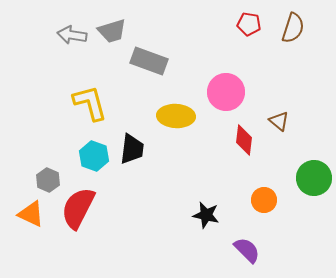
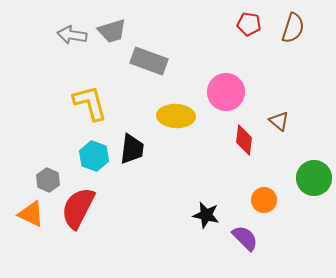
purple semicircle: moved 2 px left, 12 px up
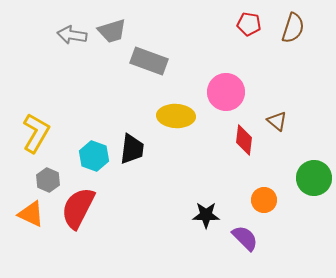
yellow L-shape: moved 54 px left, 30 px down; rotated 45 degrees clockwise
brown triangle: moved 2 px left
black star: rotated 12 degrees counterclockwise
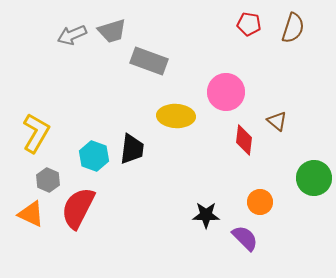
gray arrow: rotated 32 degrees counterclockwise
orange circle: moved 4 px left, 2 px down
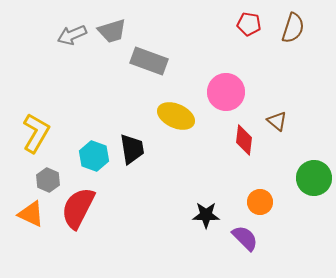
yellow ellipse: rotated 21 degrees clockwise
black trapezoid: rotated 16 degrees counterclockwise
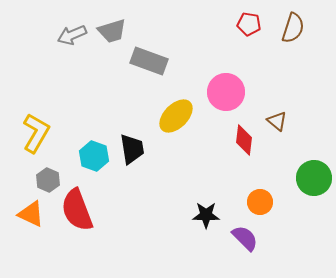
yellow ellipse: rotated 69 degrees counterclockwise
red semicircle: moved 1 px left, 2 px down; rotated 48 degrees counterclockwise
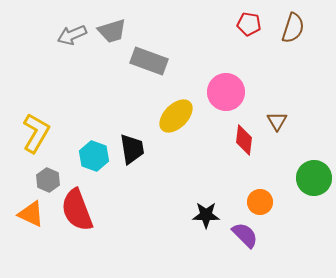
brown triangle: rotated 20 degrees clockwise
purple semicircle: moved 3 px up
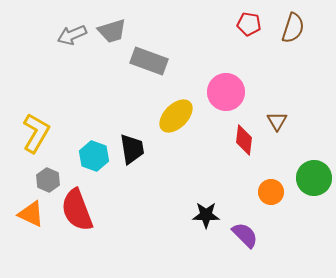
orange circle: moved 11 px right, 10 px up
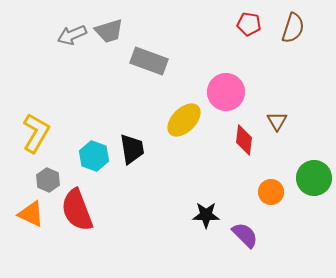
gray trapezoid: moved 3 px left
yellow ellipse: moved 8 px right, 4 px down
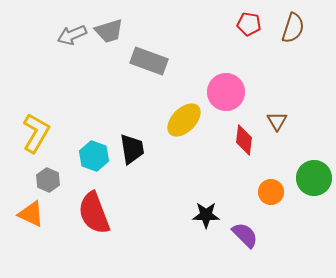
red semicircle: moved 17 px right, 3 px down
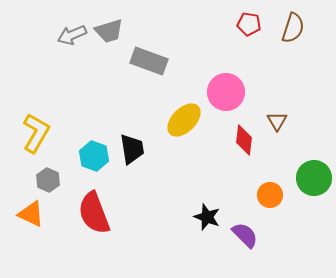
orange circle: moved 1 px left, 3 px down
black star: moved 1 px right, 2 px down; rotated 20 degrees clockwise
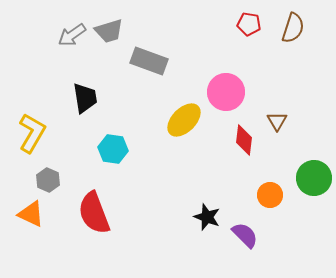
gray arrow: rotated 12 degrees counterclockwise
yellow L-shape: moved 4 px left
black trapezoid: moved 47 px left, 51 px up
cyan hexagon: moved 19 px right, 7 px up; rotated 12 degrees counterclockwise
